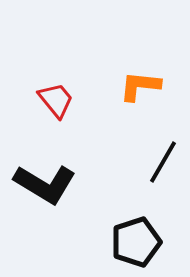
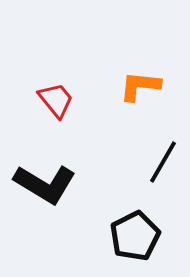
black pentagon: moved 1 px left, 6 px up; rotated 9 degrees counterclockwise
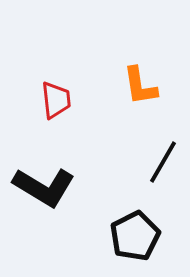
orange L-shape: rotated 105 degrees counterclockwise
red trapezoid: rotated 33 degrees clockwise
black L-shape: moved 1 px left, 3 px down
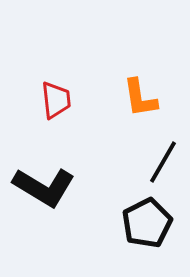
orange L-shape: moved 12 px down
black pentagon: moved 12 px right, 13 px up
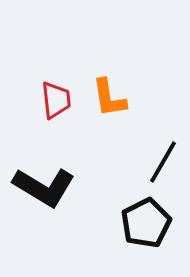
orange L-shape: moved 31 px left
black pentagon: moved 1 px left
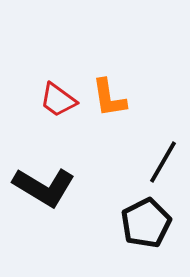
red trapezoid: moved 2 px right; rotated 132 degrees clockwise
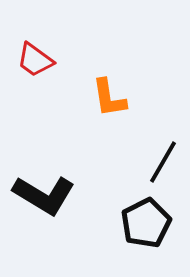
red trapezoid: moved 23 px left, 40 px up
black L-shape: moved 8 px down
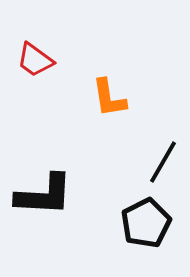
black L-shape: rotated 28 degrees counterclockwise
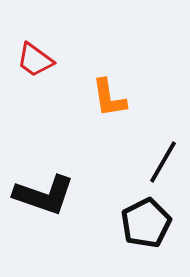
black L-shape: rotated 16 degrees clockwise
